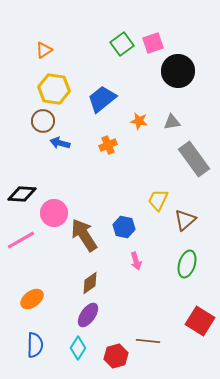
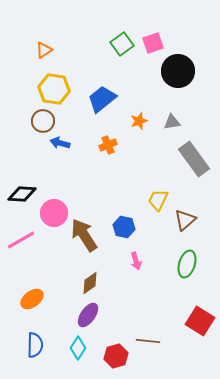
orange star: rotated 30 degrees counterclockwise
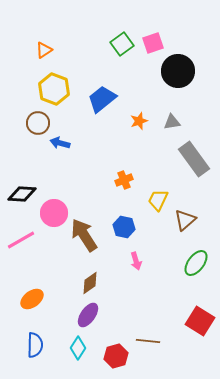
yellow hexagon: rotated 12 degrees clockwise
brown circle: moved 5 px left, 2 px down
orange cross: moved 16 px right, 35 px down
green ellipse: moved 9 px right, 1 px up; rotated 20 degrees clockwise
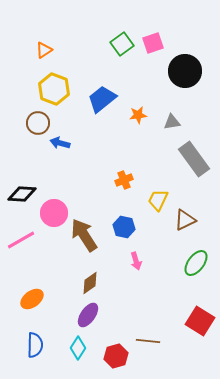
black circle: moved 7 px right
orange star: moved 1 px left, 6 px up; rotated 12 degrees clockwise
brown triangle: rotated 15 degrees clockwise
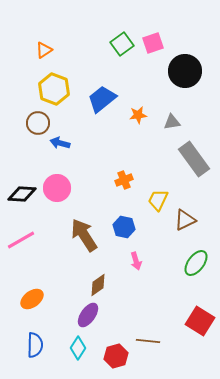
pink circle: moved 3 px right, 25 px up
brown diamond: moved 8 px right, 2 px down
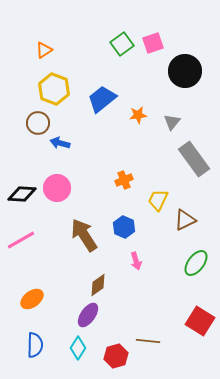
gray triangle: rotated 42 degrees counterclockwise
blue hexagon: rotated 10 degrees clockwise
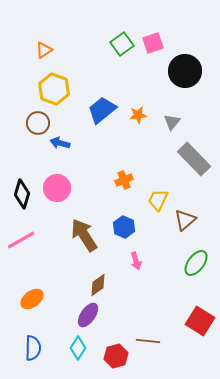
blue trapezoid: moved 11 px down
gray rectangle: rotated 8 degrees counterclockwise
black diamond: rotated 76 degrees counterclockwise
brown triangle: rotated 15 degrees counterclockwise
blue semicircle: moved 2 px left, 3 px down
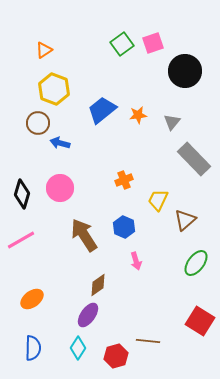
pink circle: moved 3 px right
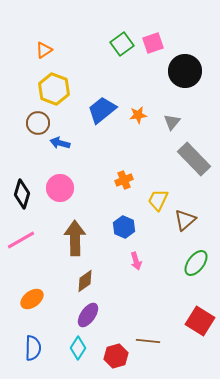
brown arrow: moved 9 px left, 3 px down; rotated 32 degrees clockwise
brown diamond: moved 13 px left, 4 px up
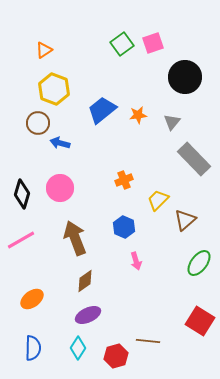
black circle: moved 6 px down
yellow trapezoid: rotated 20 degrees clockwise
brown arrow: rotated 20 degrees counterclockwise
green ellipse: moved 3 px right
purple ellipse: rotated 30 degrees clockwise
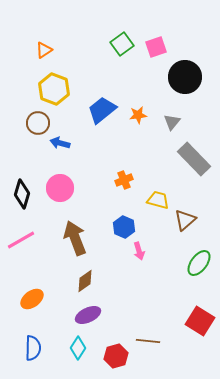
pink square: moved 3 px right, 4 px down
yellow trapezoid: rotated 60 degrees clockwise
pink arrow: moved 3 px right, 10 px up
